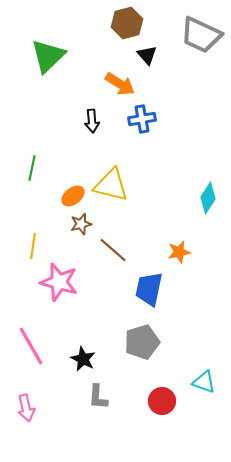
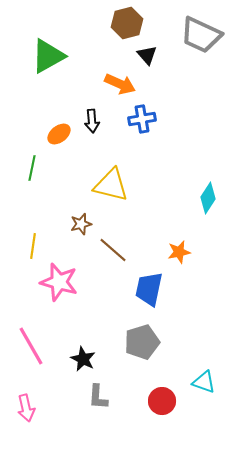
green triangle: rotated 15 degrees clockwise
orange arrow: rotated 8 degrees counterclockwise
orange ellipse: moved 14 px left, 62 px up
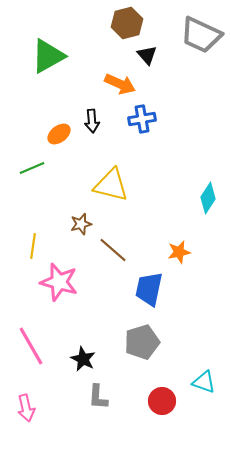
green line: rotated 55 degrees clockwise
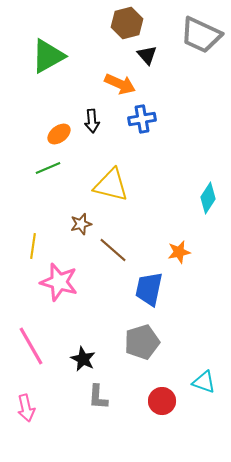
green line: moved 16 px right
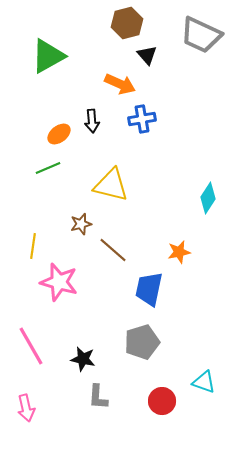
black star: rotated 15 degrees counterclockwise
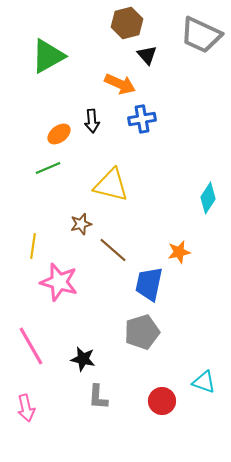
blue trapezoid: moved 5 px up
gray pentagon: moved 10 px up
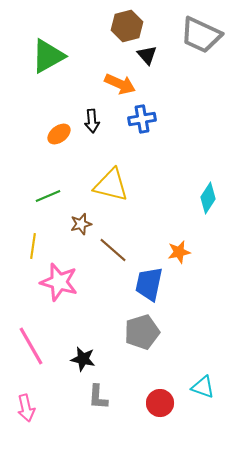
brown hexagon: moved 3 px down
green line: moved 28 px down
cyan triangle: moved 1 px left, 5 px down
red circle: moved 2 px left, 2 px down
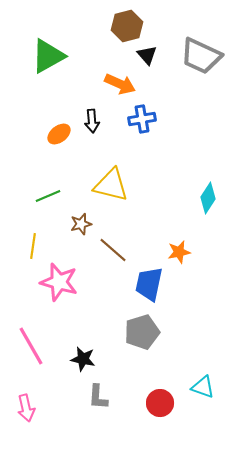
gray trapezoid: moved 21 px down
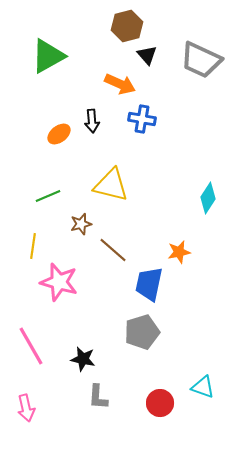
gray trapezoid: moved 4 px down
blue cross: rotated 20 degrees clockwise
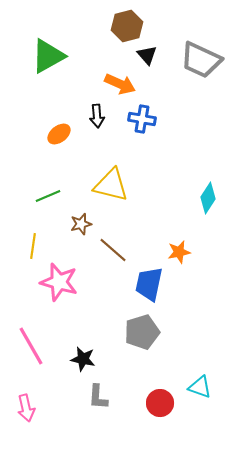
black arrow: moved 5 px right, 5 px up
cyan triangle: moved 3 px left
